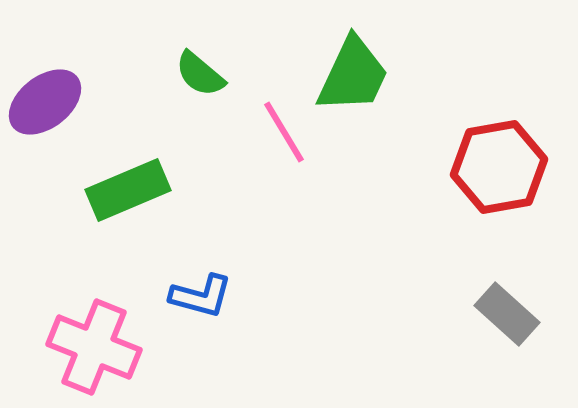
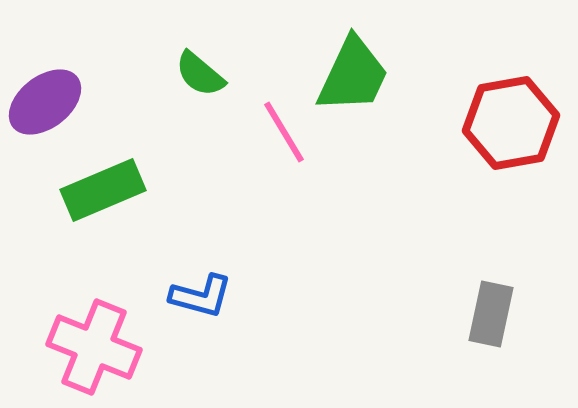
red hexagon: moved 12 px right, 44 px up
green rectangle: moved 25 px left
gray rectangle: moved 16 px left; rotated 60 degrees clockwise
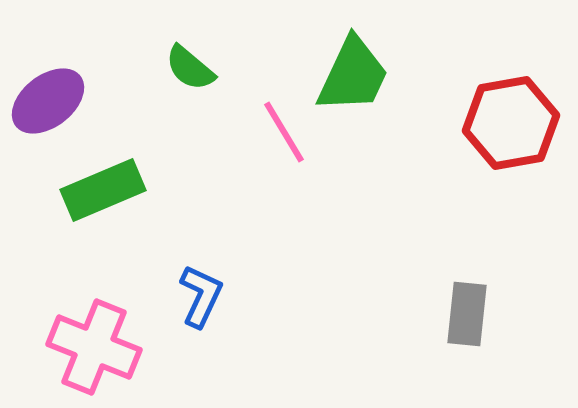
green semicircle: moved 10 px left, 6 px up
purple ellipse: moved 3 px right, 1 px up
blue L-shape: rotated 80 degrees counterclockwise
gray rectangle: moved 24 px left; rotated 6 degrees counterclockwise
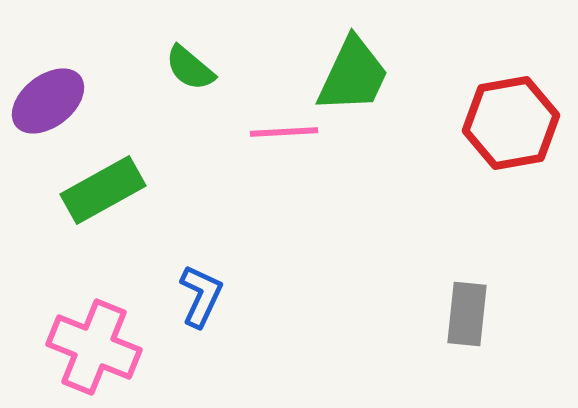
pink line: rotated 62 degrees counterclockwise
green rectangle: rotated 6 degrees counterclockwise
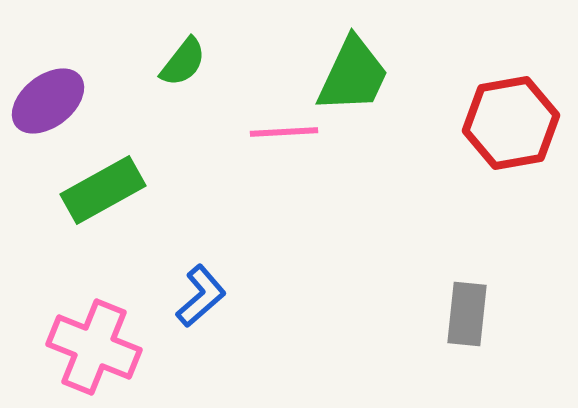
green semicircle: moved 7 px left, 6 px up; rotated 92 degrees counterclockwise
blue L-shape: rotated 24 degrees clockwise
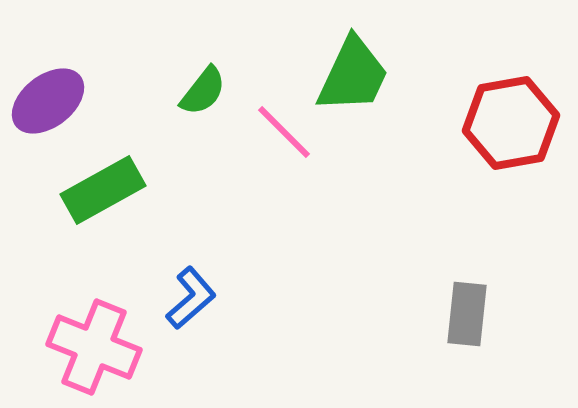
green semicircle: moved 20 px right, 29 px down
pink line: rotated 48 degrees clockwise
blue L-shape: moved 10 px left, 2 px down
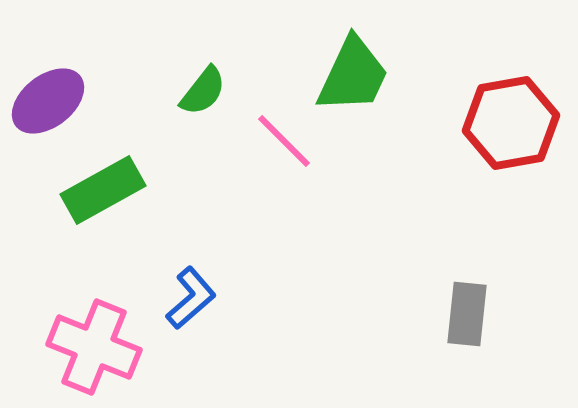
pink line: moved 9 px down
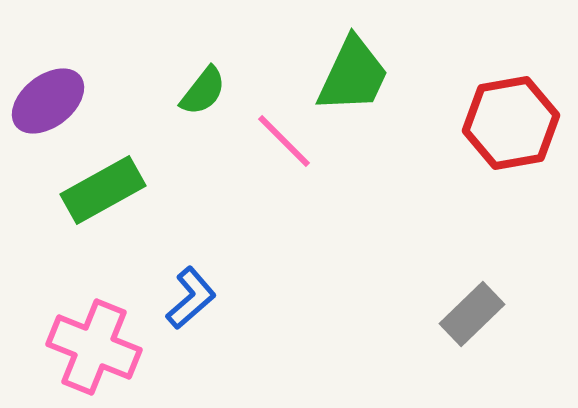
gray rectangle: moved 5 px right; rotated 40 degrees clockwise
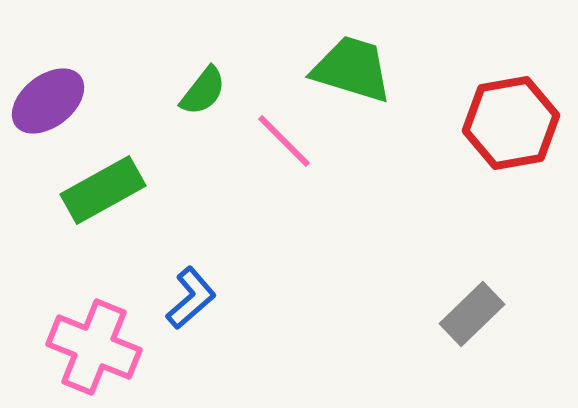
green trapezoid: moved 1 px left, 6 px up; rotated 98 degrees counterclockwise
